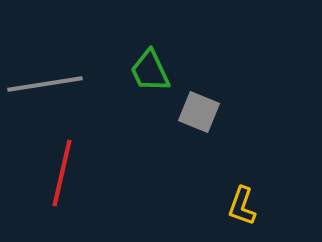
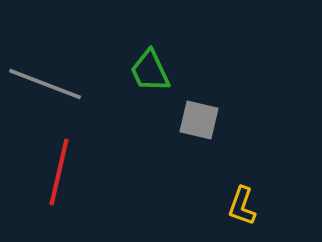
gray line: rotated 30 degrees clockwise
gray square: moved 8 px down; rotated 9 degrees counterclockwise
red line: moved 3 px left, 1 px up
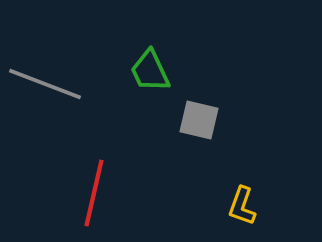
red line: moved 35 px right, 21 px down
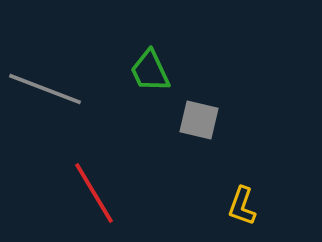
gray line: moved 5 px down
red line: rotated 44 degrees counterclockwise
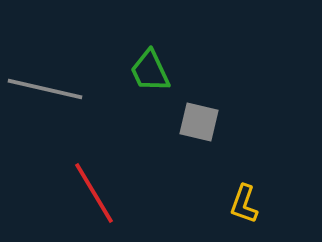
gray line: rotated 8 degrees counterclockwise
gray square: moved 2 px down
yellow L-shape: moved 2 px right, 2 px up
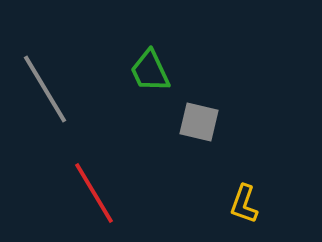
gray line: rotated 46 degrees clockwise
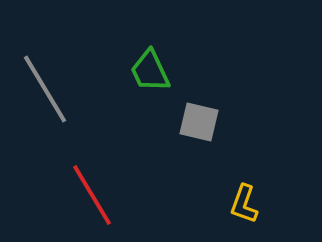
red line: moved 2 px left, 2 px down
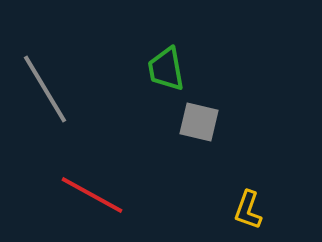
green trapezoid: moved 16 px right, 2 px up; rotated 15 degrees clockwise
red line: rotated 30 degrees counterclockwise
yellow L-shape: moved 4 px right, 6 px down
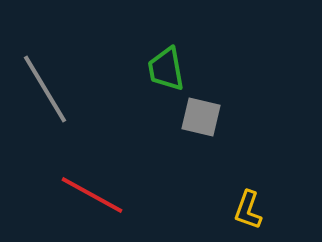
gray square: moved 2 px right, 5 px up
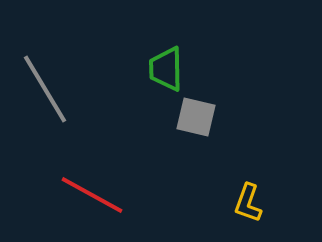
green trapezoid: rotated 9 degrees clockwise
gray square: moved 5 px left
yellow L-shape: moved 7 px up
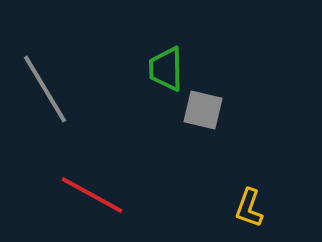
gray square: moved 7 px right, 7 px up
yellow L-shape: moved 1 px right, 5 px down
